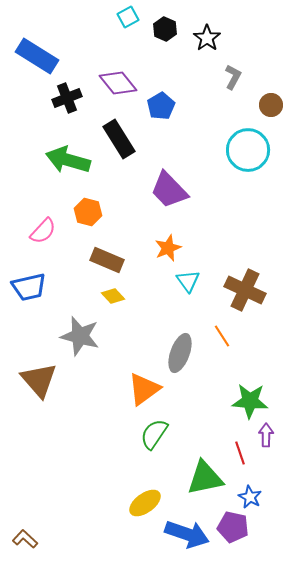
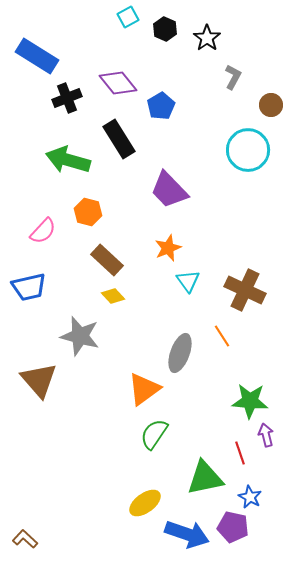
brown rectangle: rotated 20 degrees clockwise
purple arrow: rotated 15 degrees counterclockwise
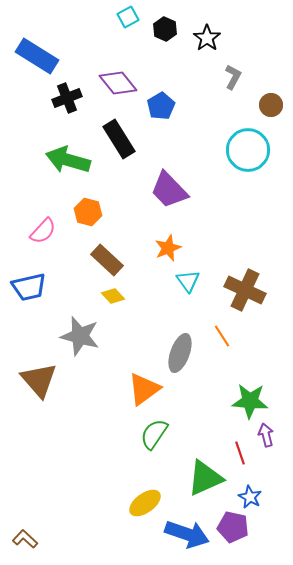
green triangle: rotated 12 degrees counterclockwise
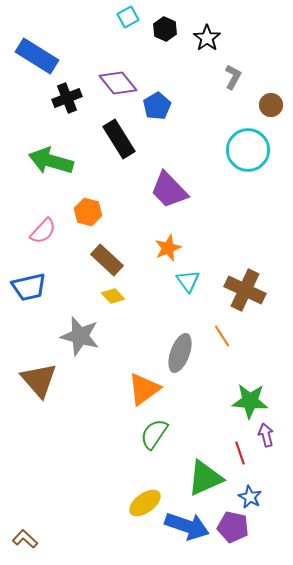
blue pentagon: moved 4 px left
green arrow: moved 17 px left, 1 px down
blue arrow: moved 8 px up
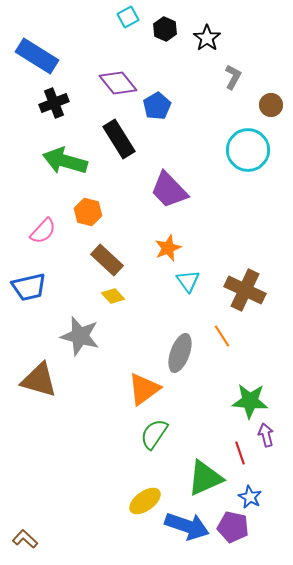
black cross: moved 13 px left, 5 px down
green arrow: moved 14 px right
brown triangle: rotated 33 degrees counterclockwise
yellow ellipse: moved 2 px up
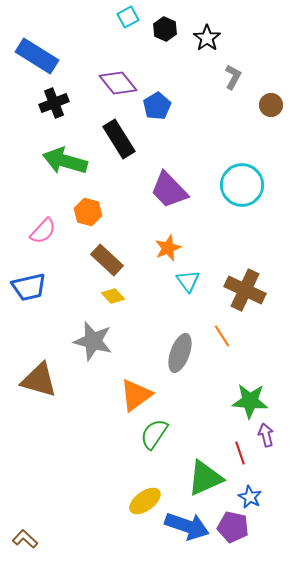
cyan circle: moved 6 px left, 35 px down
gray star: moved 13 px right, 5 px down
orange triangle: moved 8 px left, 6 px down
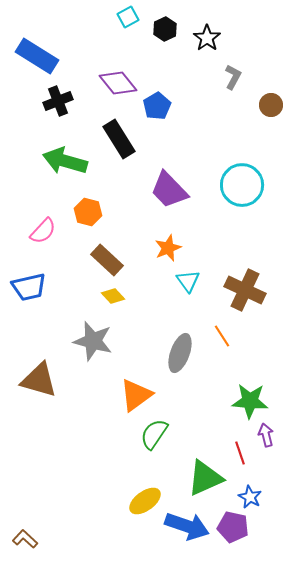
black hexagon: rotated 10 degrees clockwise
black cross: moved 4 px right, 2 px up
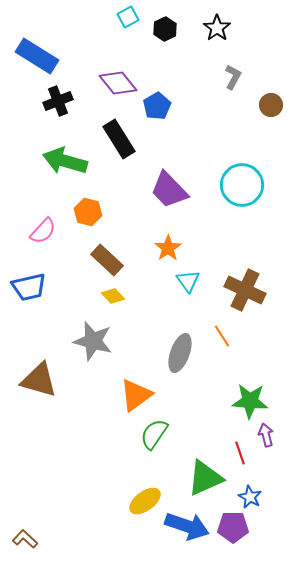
black star: moved 10 px right, 10 px up
orange star: rotated 12 degrees counterclockwise
purple pentagon: rotated 12 degrees counterclockwise
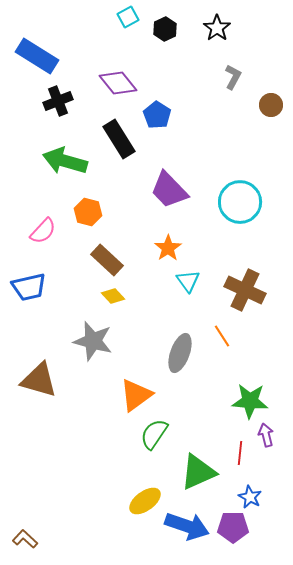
blue pentagon: moved 9 px down; rotated 8 degrees counterclockwise
cyan circle: moved 2 px left, 17 px down
red line: rotated 25 degrees clockwise
green triangle: moved 7 px left, 6 px up
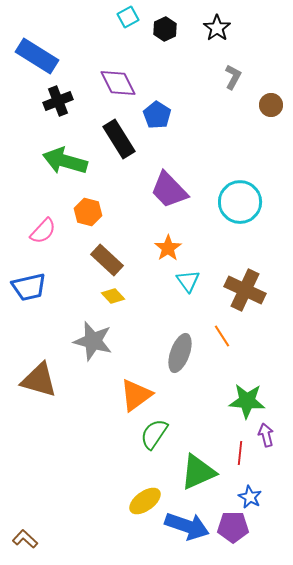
purple diamond: rotated 12 degrees clockwise
green star: moved 3 px left
